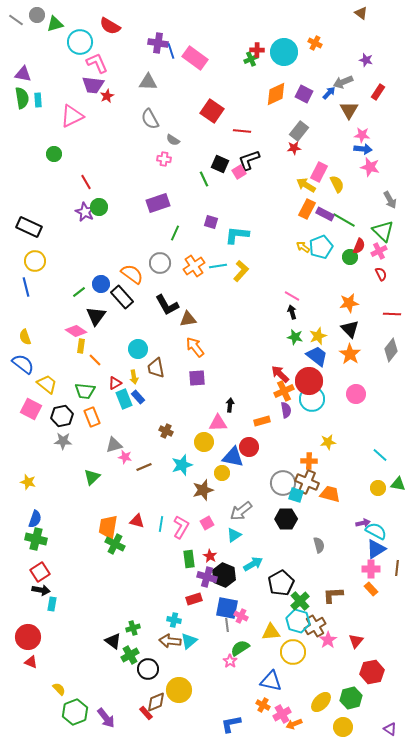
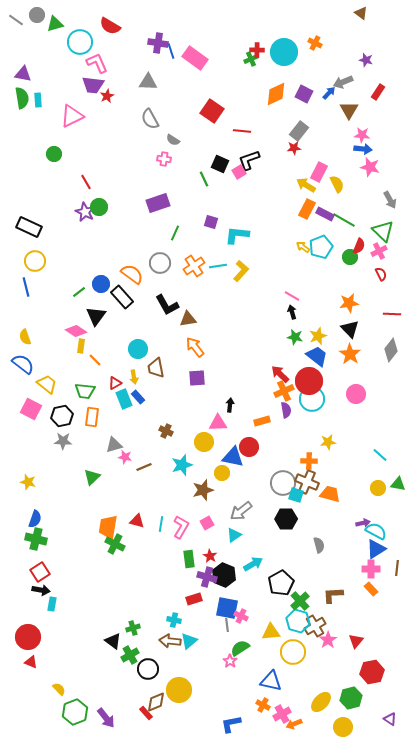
orange rectangle at (92, 417): rotated 30 degrees clockwise
purple triangle at (390, 729): moved 10 px up
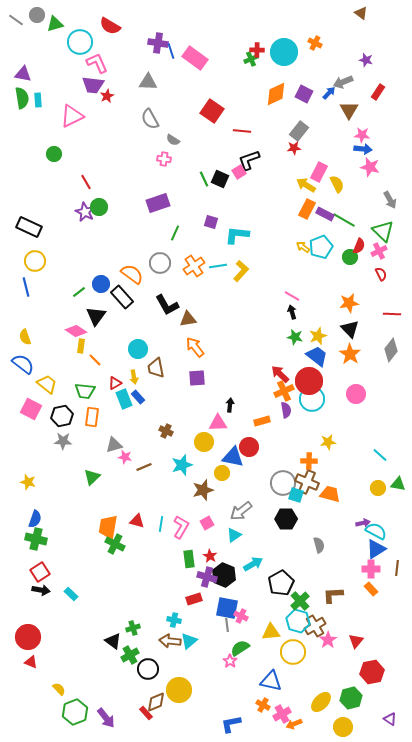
black square at (220, 164): moved 15 px down
cyan rectangle at (52, 604): moved 19 px right, 10 px up; rotated 56 degrees counterclockwise
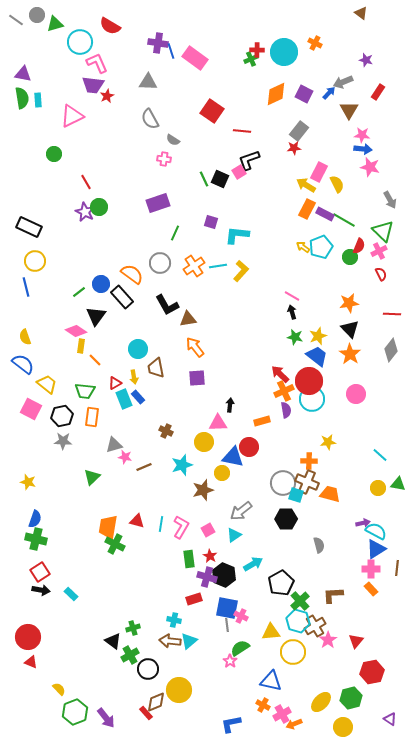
pink square at (207, 523): moved 1 px right, 7 px down
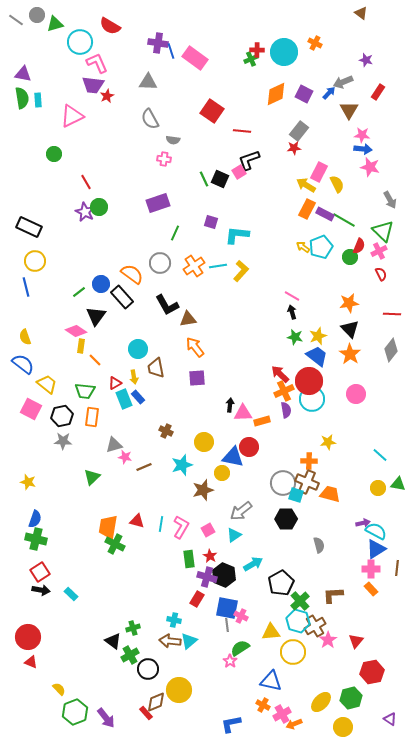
gray semicircle at (173, 140): rotated 24 degrees counterclockwise
pink triangle at (218, 423): moved 25 px right, 10 px up
red rectangle at (194, 599): moved 3 px right; rotated 42 degrees counterclockwise
